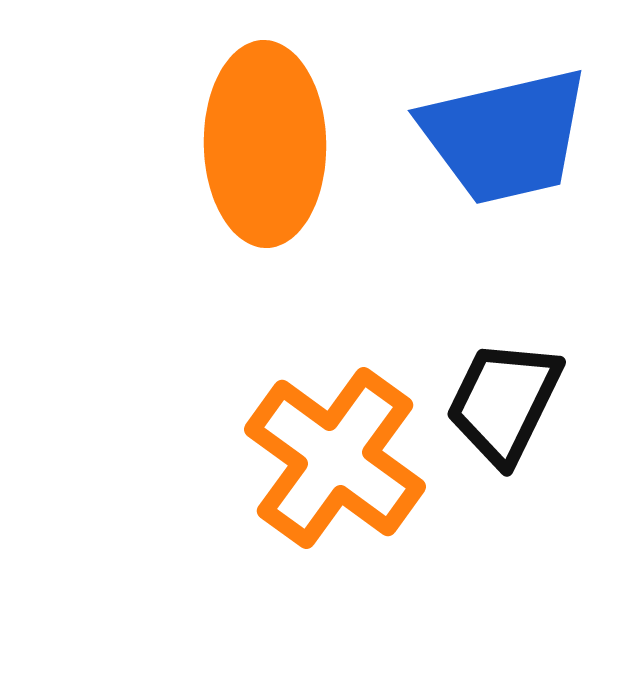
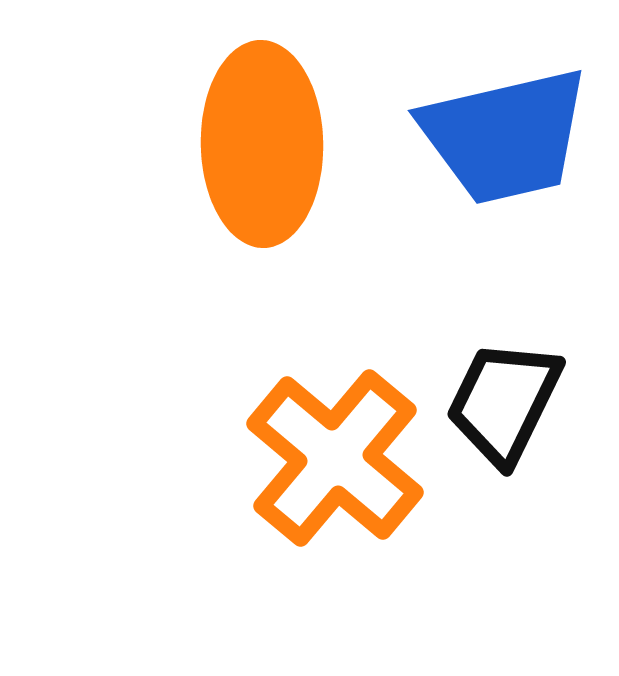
orange ellipse: moved 3 px left
orange cross: rotated 4 degrees clockwise
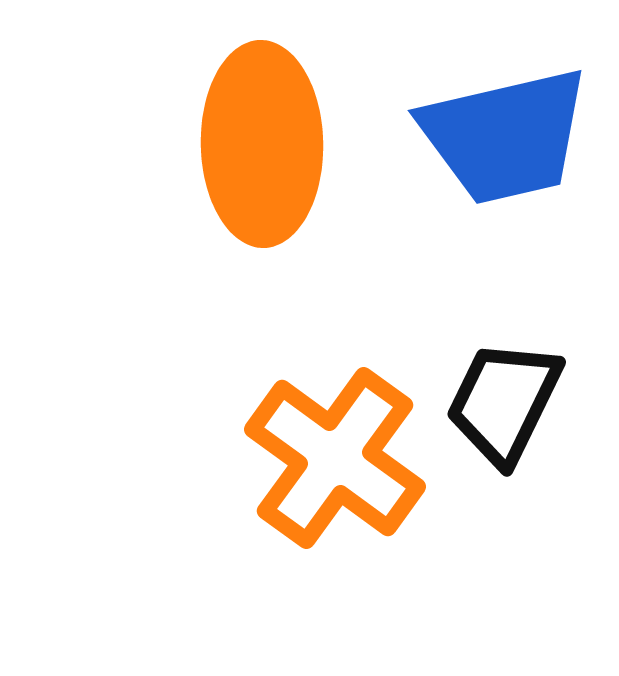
orange cross: rotated 4 degrees counterclockwise
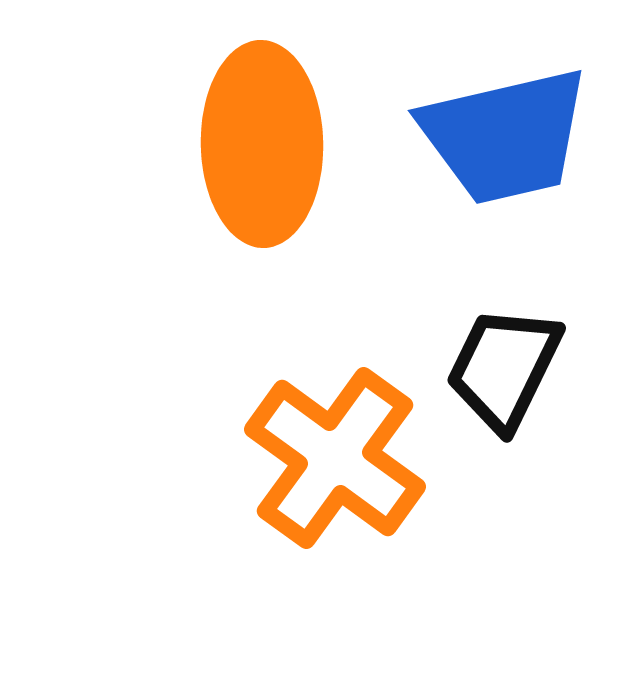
black trapezoid: moved 34 px up
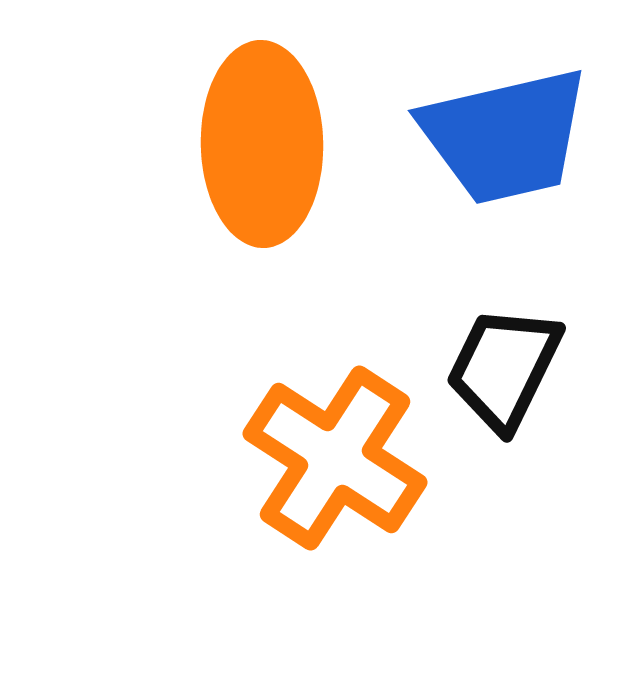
orange cross: rotated 3 degrees counterclockwise
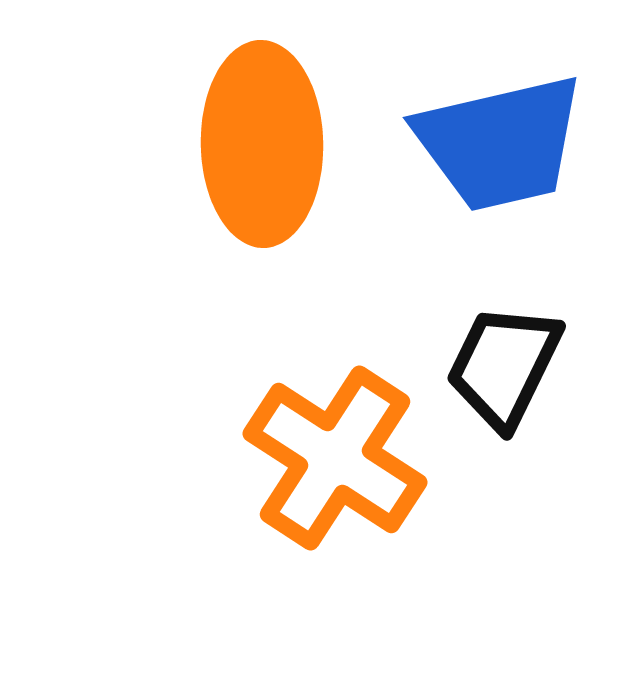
blue trapezoid: moved 5 px left, 7 px down
black trapezoid: moved 2 px up
